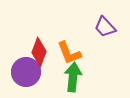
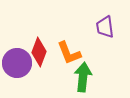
purple trapezoid: rotated 35 degrees clockwise
purple circle: moved 9 px left, 9 px up
green arrow: moved 10 px right
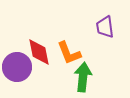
red diamond: rotated 32 degrees counterclockwise
purple circle: moved 4 px down
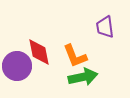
orange L-shape: moved 6 px right, 3 px down
purple circle: moved 1 px up
green arrow: rotated 72 degrees clockwise
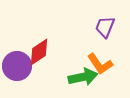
purple trapezoid: rotated 30 degrees clockwise
red diamond: rotated 68 degrees clockwise
orange L-shape: moved 25 px right, 8 px down; rotated 12 degrees counterclockwise
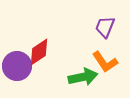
orange L-shape: moved 5 px right, 2 px up
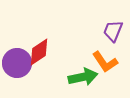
purple trapezoid: moved 8 px right, 4 px down
purple circle: moved 3 px up
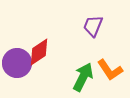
purple trapezoid: moved 20 px left, 5 px up
orange L-shape: moved 5 px right, 8 px down
green arrow: rotated 52 degrees counterclockwise
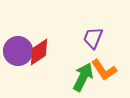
purple trapezoid: moved 12 px down
purple circle: moved 1 px right, 12 px up
orange L-shape: moved 6 px left
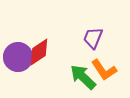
purple circle: moved 6 px down
green arrow: rotated 72 degrees counterclockwise
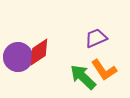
purple trapezoid: moved 3 px right; rotated 45 degrees clockwise
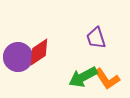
purple trapezoid: rotated 85 degrees counterclockwise
orange L-shape: moved 3 px right, 9 px down
green arrow: rotated 72 degrees counterclockwise
